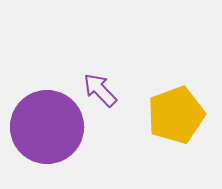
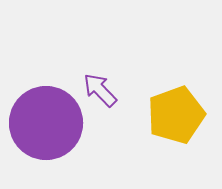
purple circle: moved 1 px left, 4 px up
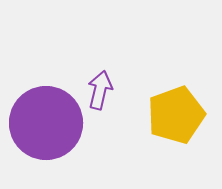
purple arrow: rotated 57 degrees clockwise
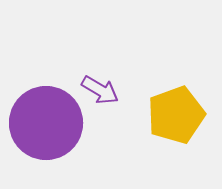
purple arrow: rotated 108 degrees clockwise
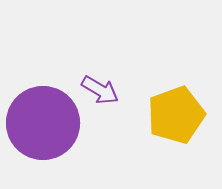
purple circle: moved 3 px left
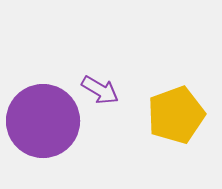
purple circle: moved 2 px up
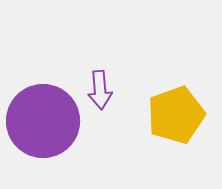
purple arrow: rotated 54 degrees clockwise
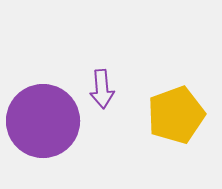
purple arrow: moved 2 px right, 1 px up
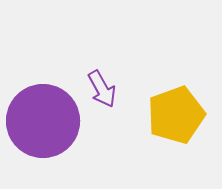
purple arrow: rotated 24 degrees counterclockwise
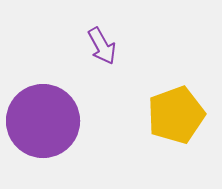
purple arrow: moved 43 px up
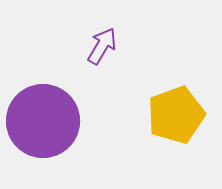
purple arrow: rotated 120 degrees counterclockwise
